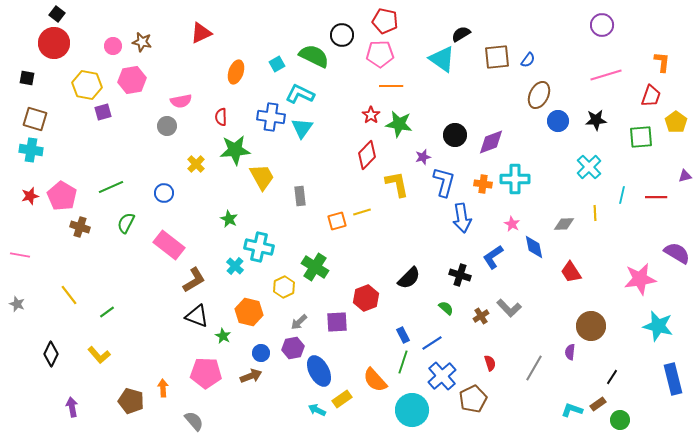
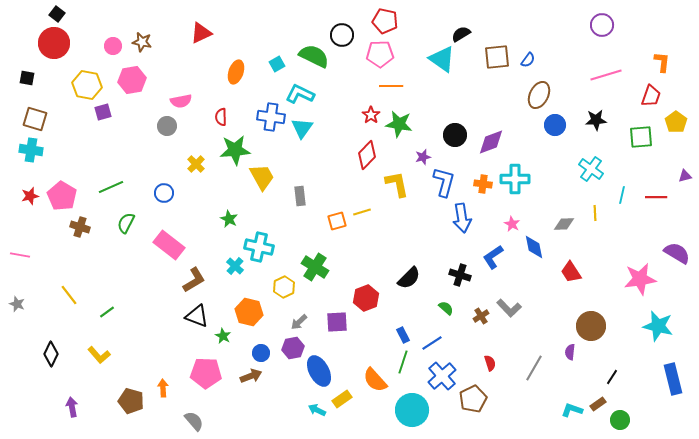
blue circle at (558, 121): moved 3 px left, 4 px down
cyan cross at (589, 167): moved 2 px right, 2 px down; rotated 10 degrees counterclockwise
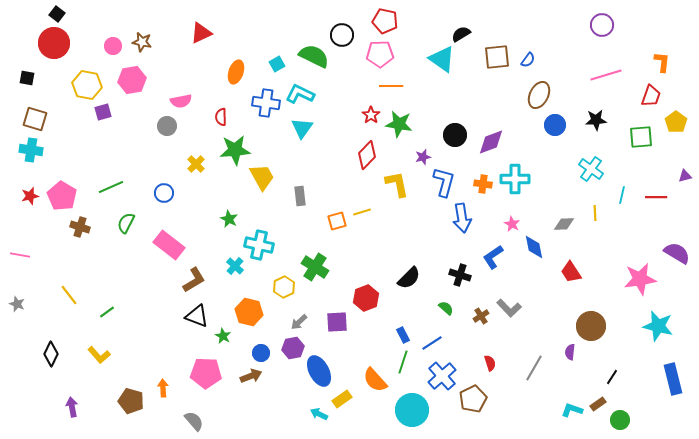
blue cross at (271, 117): moved 5 px left, 14 px up
cyan cross at (259, 247): moved 2 px up
cyan arrow at (317, 410): moved 2 px right, 4 px down
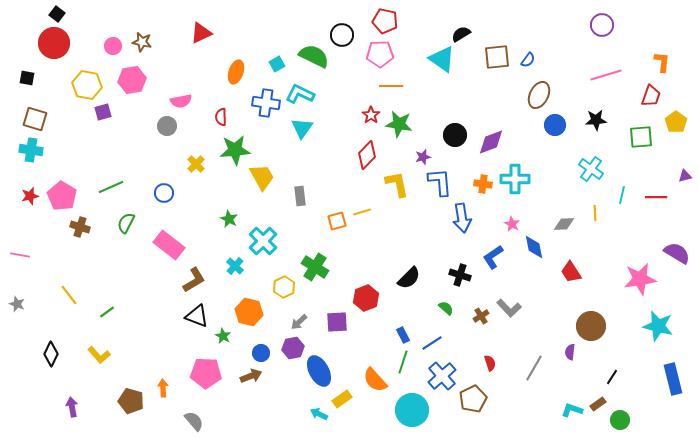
blue L-shape at (444, 182): moved 4 px left; rotated 20 degrees counterclockwise
cyan cross at (259, 245): moved 4 px right, 4 px up; rotated 32 degrees clockwise
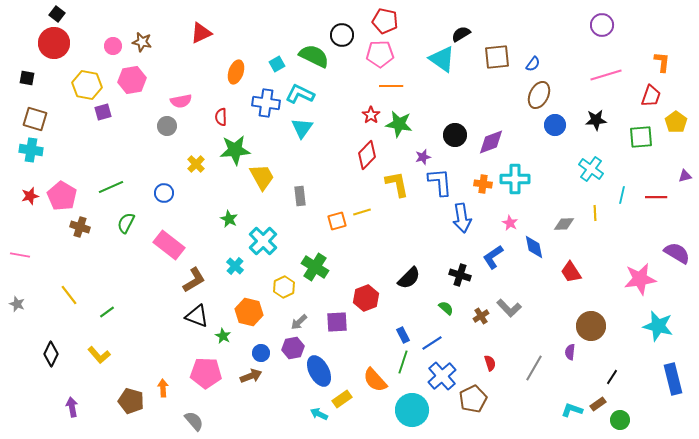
blue semicircle at (528, 60): moved 5 px right, 4 px down
pink star at (512, 224): moved 2 px left, 1 px up
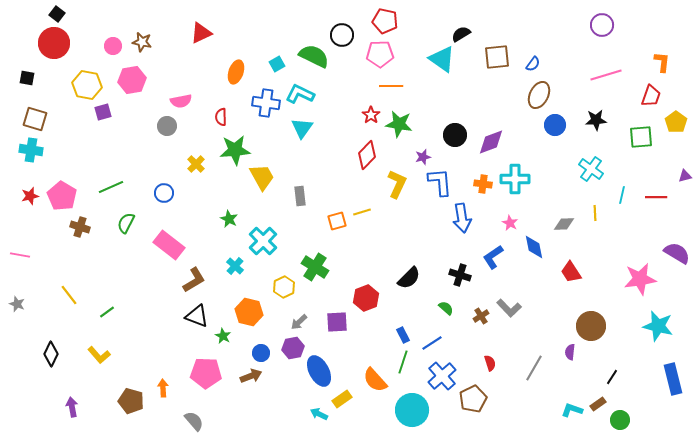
yellow L-shape at (397, 184): rotated 36 degrees clockwise
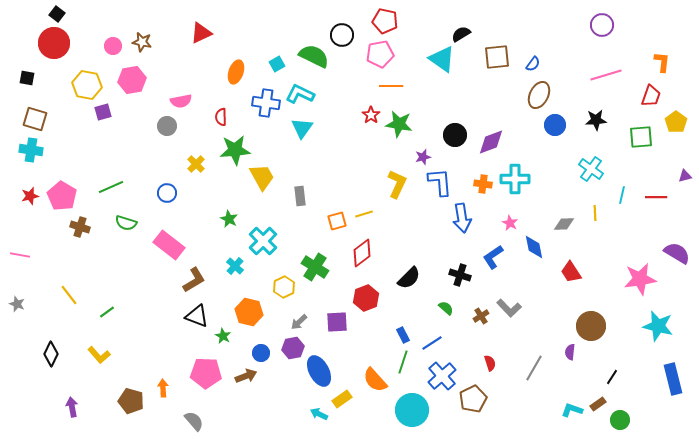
pink pentagon at (380, 54): rotated 8 degrees counterclockwise
red diamond at (367, 155): moved 5 px left, 98 px down; rotated 8 degrees clockwise
blue circle at (164, 193): moved 3 px right
yellow line at (362, 212): moved 2 px right, 2 px down
green semicircle at (126, 223): rotated 100 degrees counterclockwise
brown arrow at (251, 376): moved 5 px left
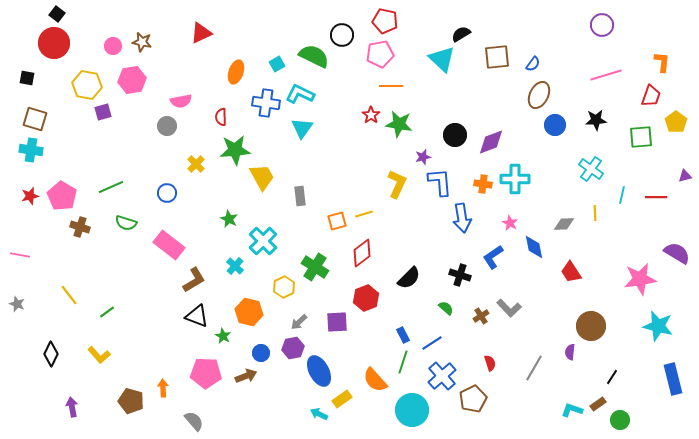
cyan triangle at (442, 59): rotated 8 degrees clockwise
